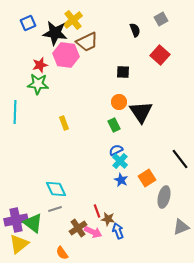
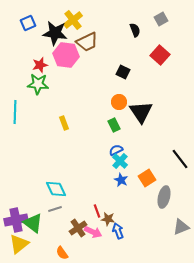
black square: rotated 24 degrees clockwise
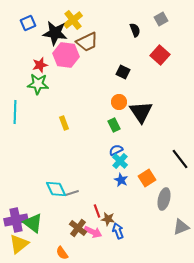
gray ellipse: moved 2 px down
gray line: moved 17 px right, 16 px up
brown cross: rotated 18 degrees counterclockwise
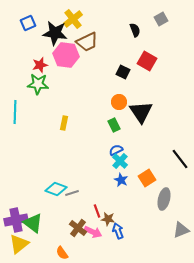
yellow cross: moved 1 px up
red square: moved 13 px left, 6 px down; rotated 12 degrees counterclockwise
yellow rectangle: rotated 32 degrees clockwise
cyan diamond: rotated 45 degrees counterclockwise
gray triangle: moved 3 px down
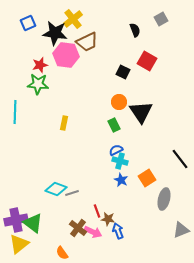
cyan cross: rotated 28 degrees counterclockwise
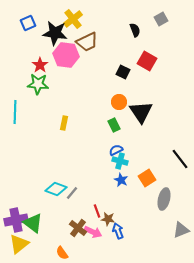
red star: rotated 21 degrees counterclockwise
gray line: rotated 32 degrees counterclockwise
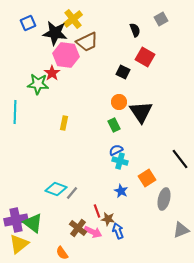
red square: moved 2 px left, 4 px up
red star: moved 12 px right, 8 px down
blue star: moved 11 px down
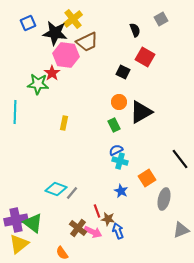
black triangle: rotated 35 degrees clockwise
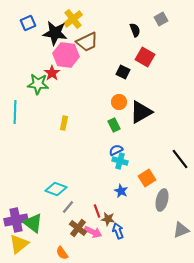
gray line: moved 4 px left, 14 px down
gray ellipse: moved 2 px left, 1 px down
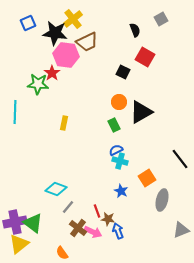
purple cross: moved 1 px left, 2 px down
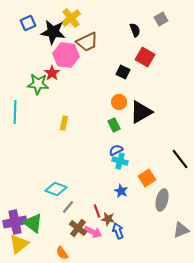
yellow cross: moved 2 px left, 1 px up
black star: moved 2 px left, 1 px up
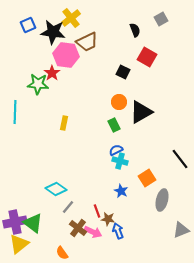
blue square: moved 2 px down
red square: moved 2 px right
cyan diamond: rotated 15 degrees clockwise
